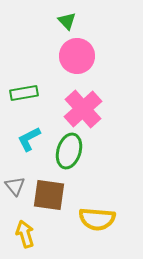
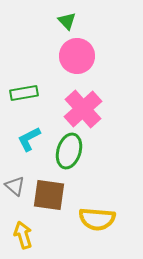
gray triangle: rotated 10 degrees counterclockwise
yellow arrow: moved 2 px left, 1 px down
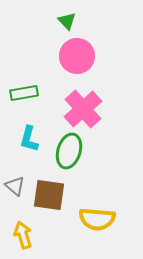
cyan L-shape: rotated 48 degrees counterclockwise
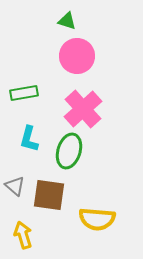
green triangle: rotated 30 degrees counterclockwise
